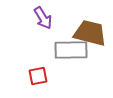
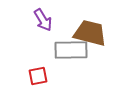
purple arrow: moved 2 px down
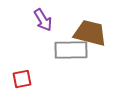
red square: moved 16 px left, 3 px down
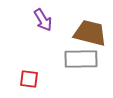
gray rectangle: moved 10 px right, 9 px down
red square: moved 7 px right; rotated 18 degrees clockwise
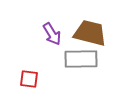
purple arrow: moved 9 px right, 14 px down
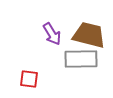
brown trapezoid: moved 1 px left, 2 px down
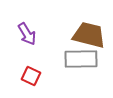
purple arrow: moved 25 px left
red square: moved 2 px right, 3 px up; rotated 18 degrees clockwise
